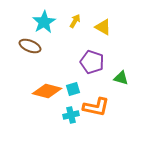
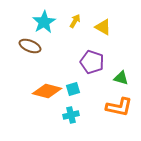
orange L-shape: moved 23 px right
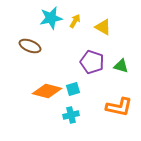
cyan star: moved 7 px right, 4 px up; rotated 20 degrees clockwise
green triangle: moved 12 px up
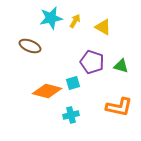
cyan square: moved 6 px up
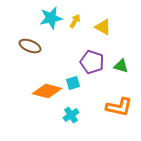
cyan cross: rotated 21 degrees counterclockwise
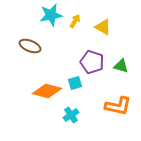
cyan star: moved 3 px up
cyan square: moved 2 px right
orange L-shape: moved 1 px left, 1 px up
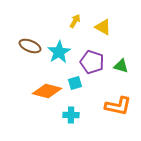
cyan star: moved 8 px right, 37 px down; rotated 20 degrees counterclockwise
cyan cross: rotated 35 degrees clockwise
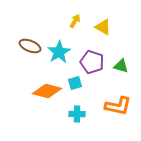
cyan cross: moved 6 px right, 1 px up
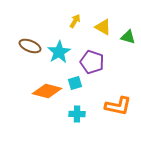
green triangle: moved 7 px right, 29 px up
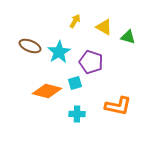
yellow triangle: moved 1 px right
purple pentagon: moved 1 px left
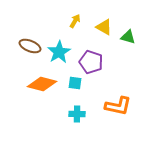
cyan square: rotated 24 degrees clockwise
orange diamond: moved 5 px left, 7 px up
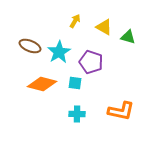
orange L-shape: moved 3 px right, 5 px down
